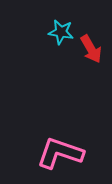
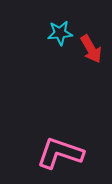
cyan star: moved 1 px left, 1 px down; rotated 15 degrees counterclockwise
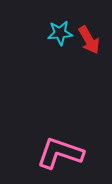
red arrow: moved 2 px left, 9 px up
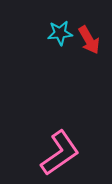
pink L-shape: rotated 126 degrees clockwise
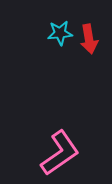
red arrow: moved 1 px up; rotated 20 degrees clockwise
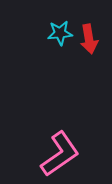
pink L-shape: moved 1 px down
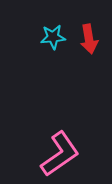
cyan star: moved 7 px left, 4 px down
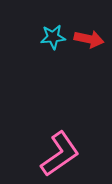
red arrow: rotated 68 degrees counterclockwise
